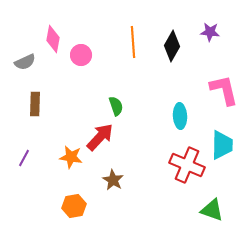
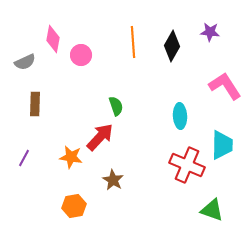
pink L-shape: moved 1 px right, 4 px up; rotated 20 degrees counterclockwise
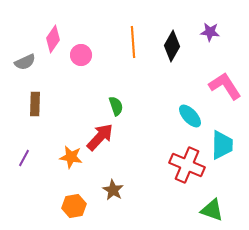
pink diamond: rotated 24 degrees clockwise
cyan ellipse: moved 10 px right; rotated 40 degrees counterclockwise
brown star: moved 10 px down
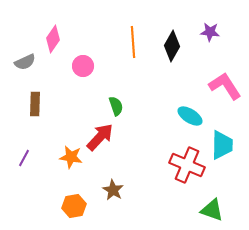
pink circle: moved 2 px right, 11 px down
cyan ellipse: rotated 15 degrees counterclockwise
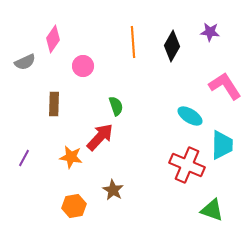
brown rectangle: moved 19 px right
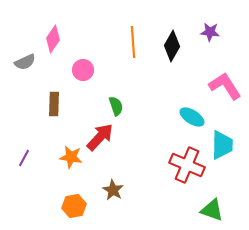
pink circle: moved 4 px down
cyan ellipse: moved 2 px right, 1 px down
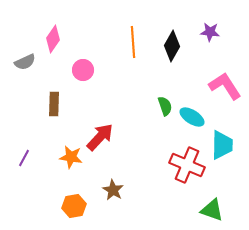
green semicircle: moved 49 px right
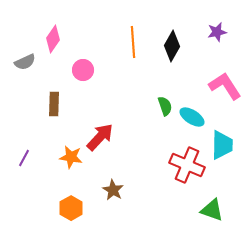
purple star: moved 7 px right; rotated 18 degrees counterclockwise
orange hexagon: moved 3 px left, 2 px down; rotated 20 degrees counterclockwise
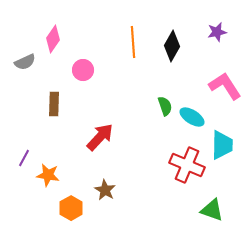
orange star: moved 23 px left, 18 px down
brown star: moved 8 px left
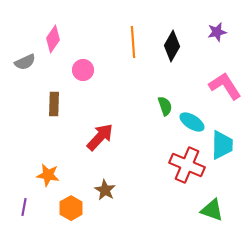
cyan ellipse: moved 5 px down
purple line: moved 49 px down; rotated 18 degrees counterclockwise
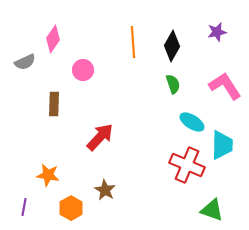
green semicircle: moved 8 px right, 22 px up
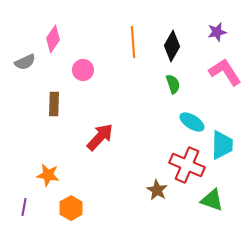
pink L-shape: moved 14 px up
brown star: moved 52 px right
green triangle: moved 10 px up
